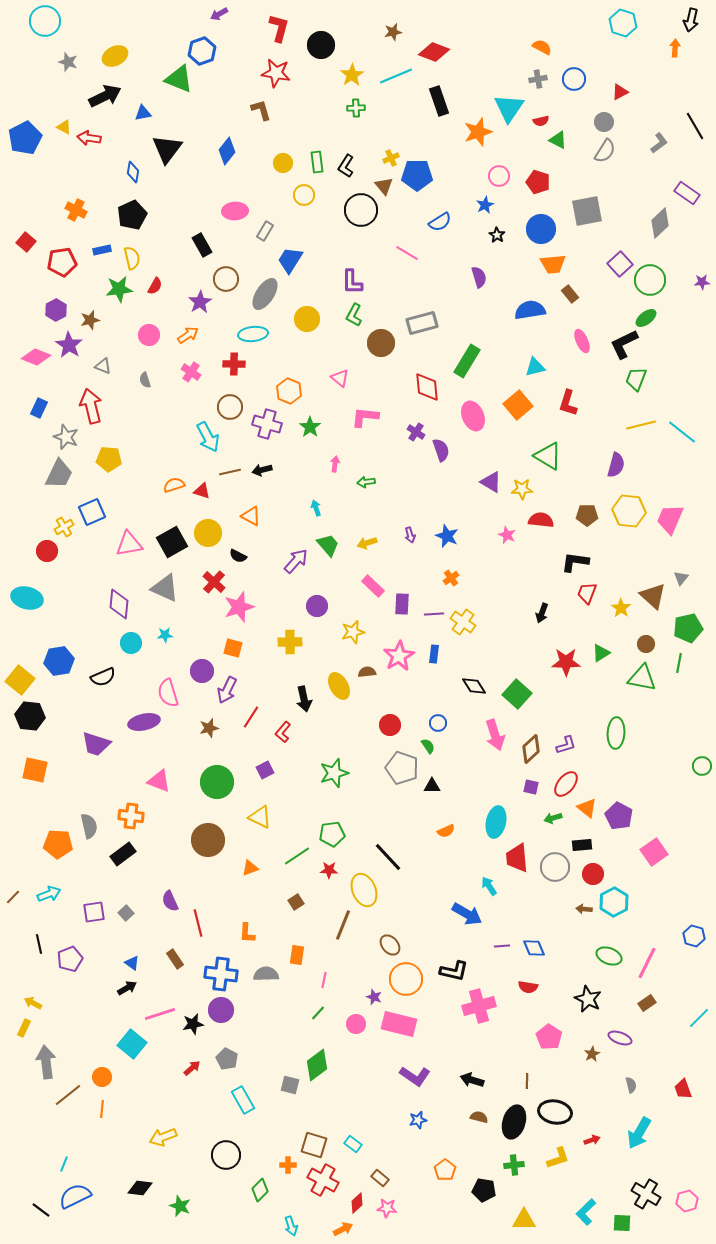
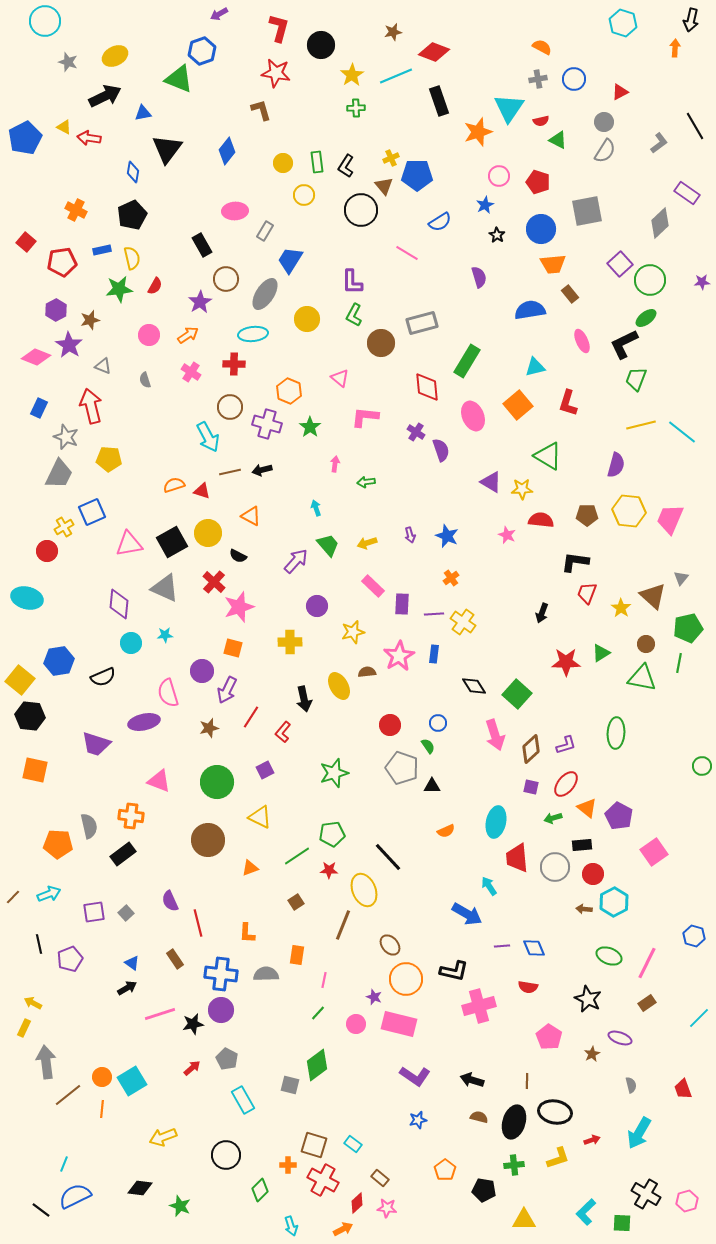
cyan square at (132, 1044): moved 37 px down; rotated 20 degrees clockwise
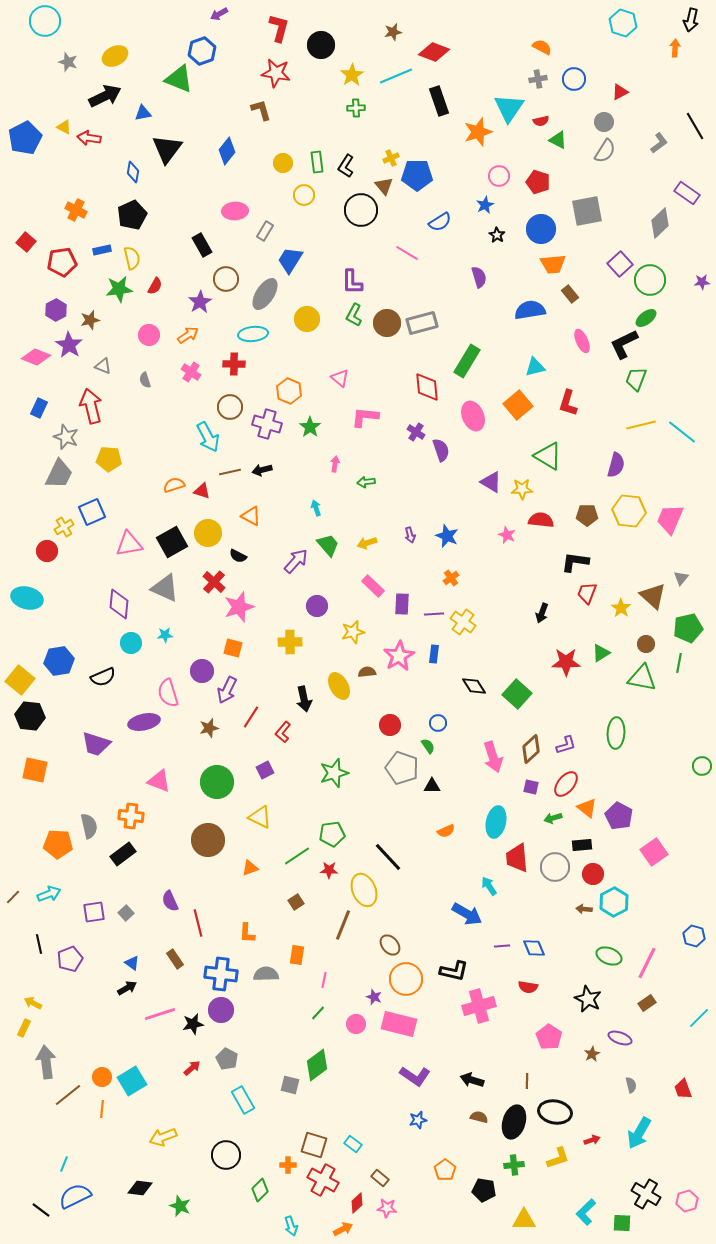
brown circle at (381, 343): moved 6 px right, 20 px up
pink arrow at (495, 735): moved 2 px left, 22 px down
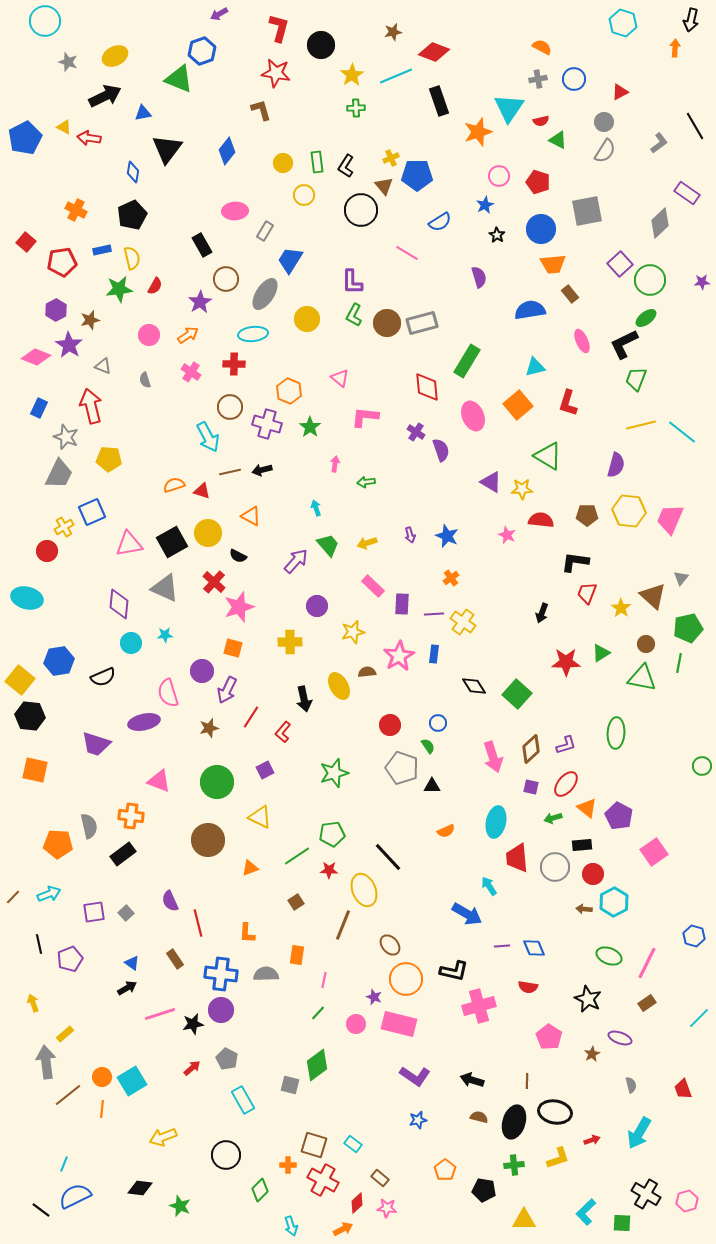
yellow arrow at (33, 1003): rotated 42 degrees clockwise
yellow rectangle at (24, 1028): moved 41 px right, 6 px down; rotated 24 degrees clockwise
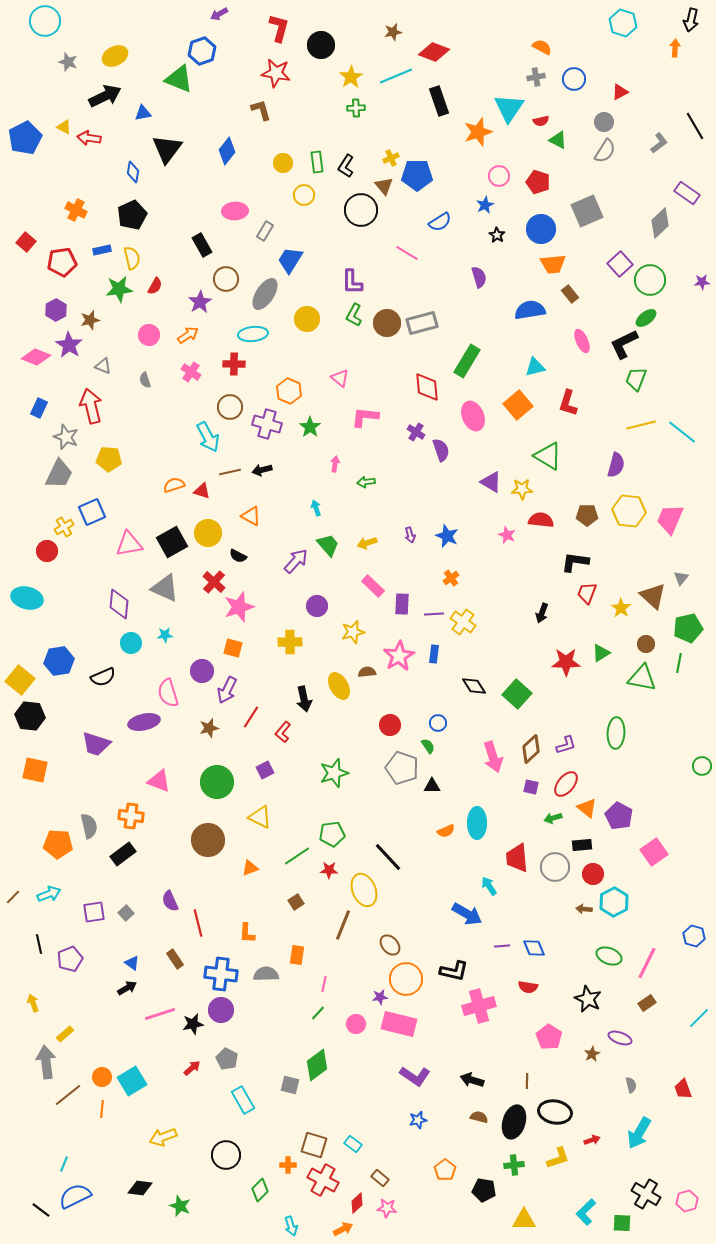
yellow star at (352, 75): moved 1 px left, 2 px down
gray cross at (538, 79): moved 2 px left, 2 px up
gray square at (587, 211): rotated 12 degrees counterclockwise
cyan ellipse at (496, 822): moved 19 px left, 1 px down; rotated 12 degrees counterclockwise
pink line at (324, 980): moved 4 px down
purple star at (374, 997): moved 6 px right; rotated 28 degrees counterclockwise
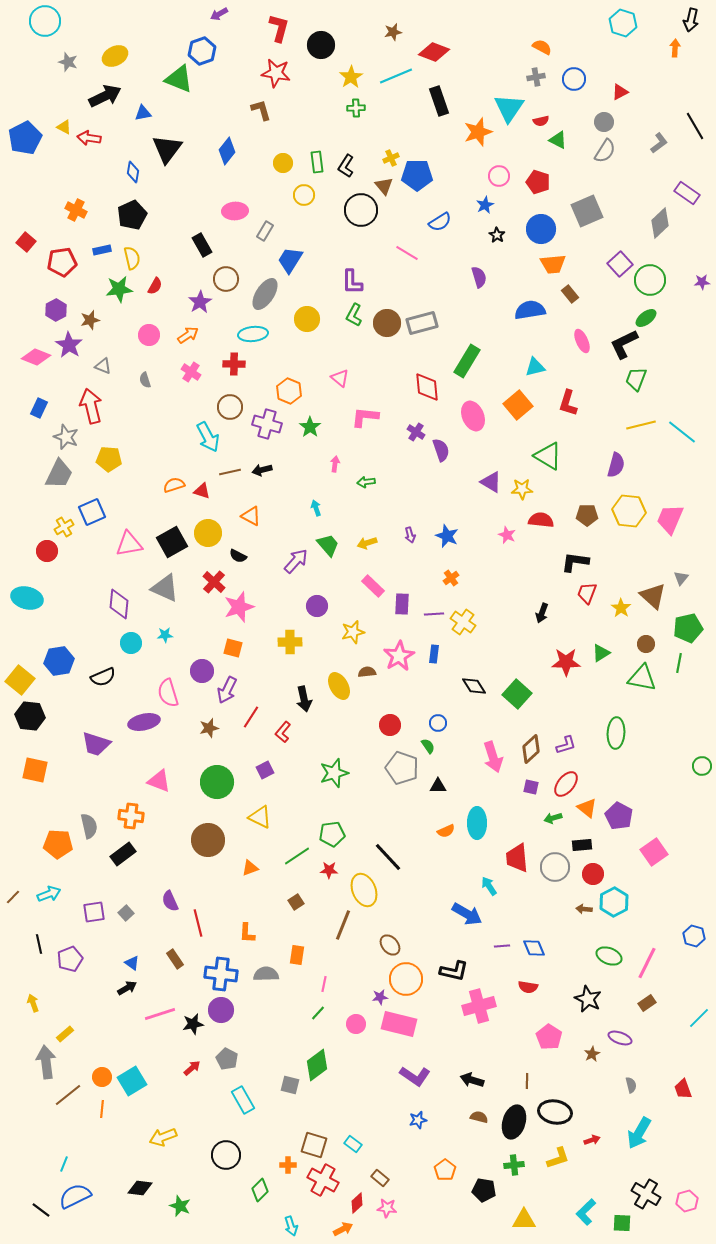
black triangle at (432, 786): moved 6 px right
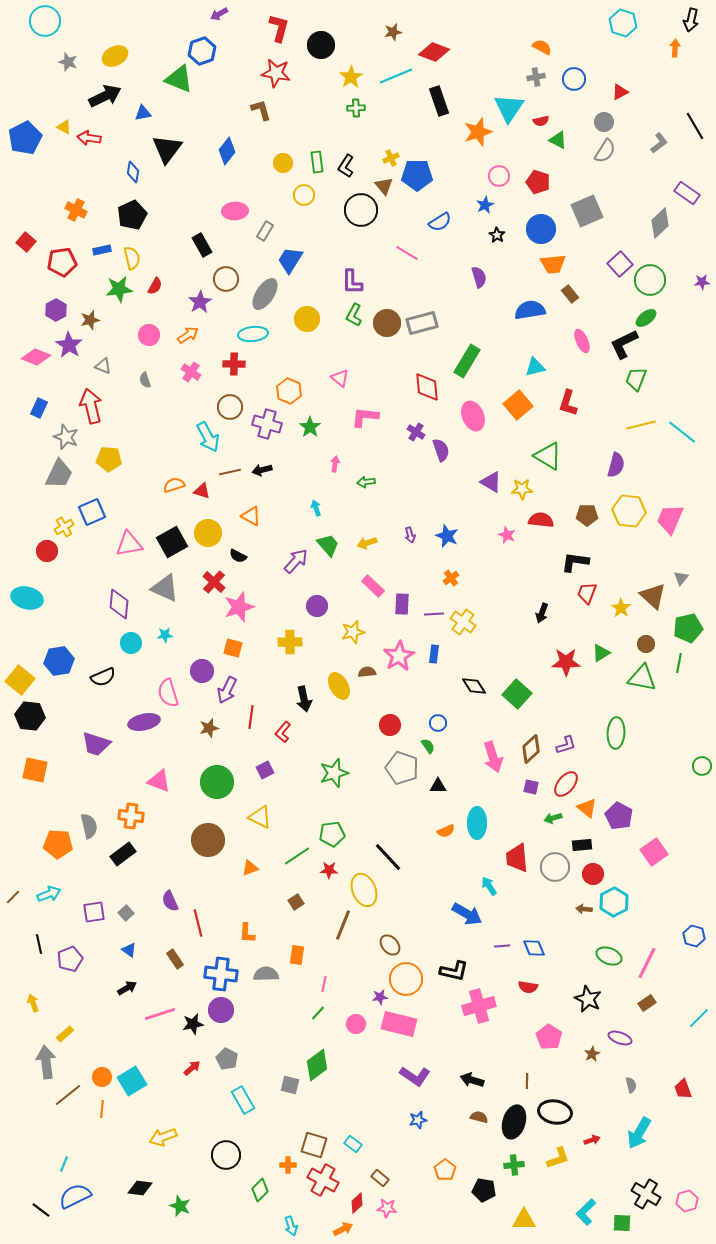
red line at (251, 717): rotated 25 degrees counterclockwise
blue triangle at (132, 963): moved 3 px left, 13 px up
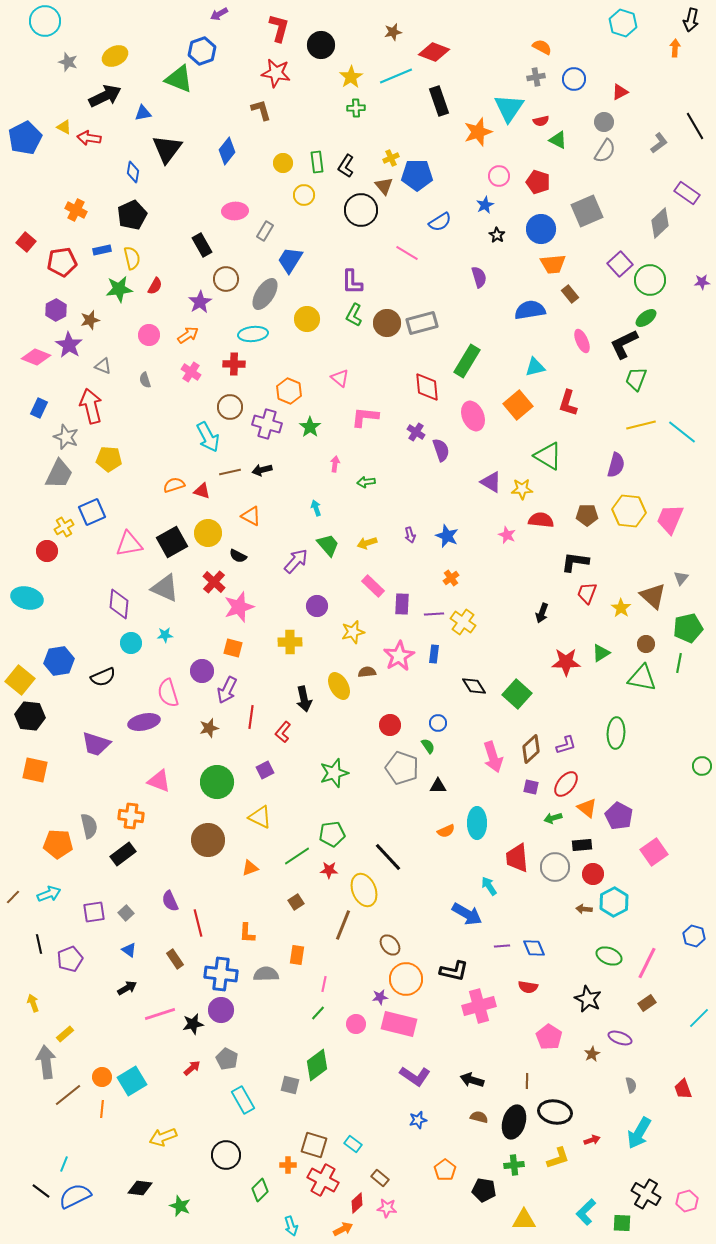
black line at (41, 1210): moved 19 px up
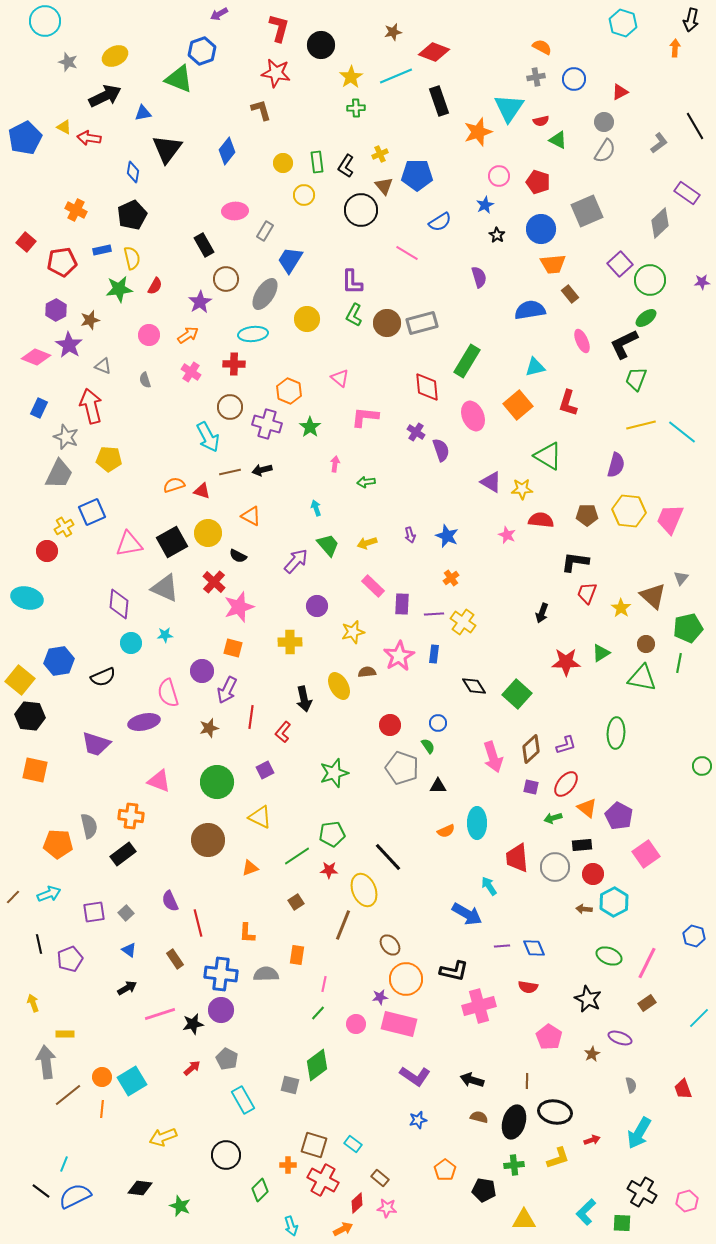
yellow cross at (391, 158): moved 11 px left, 4 px up
black rectangle at (202, 245): moved 2 px right
pink square at (654, 852): moved 8 px left, 2 px down
yellow rectangle at (65, 1034): rotated 42 degrees clockwise
black cross at (646, 1194): moved 4 px left, 2 px up
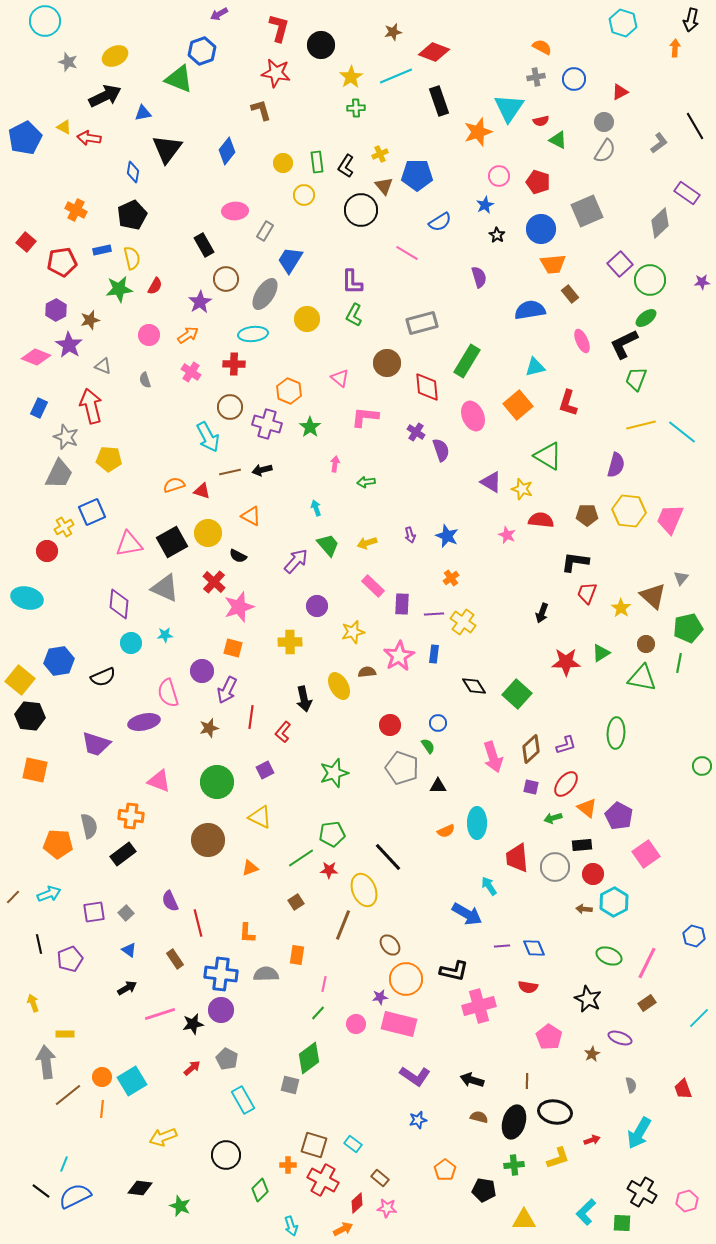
brown circle at (387, 323): moved 40 px down
yellow star at (522, 489): rotated 20 degrees clockwise
green line at (297, 856): moved 4 px right, 2 px down
green diamond at (317, 1065): moved 8 px left, 7 px up
